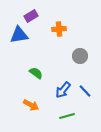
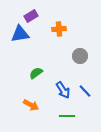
blue triangle: moved 1 px right, 1 px up
green semicircle: rotated 72 degrees counterclockwise
blue arrow: rotated 72 degrees counterclockwise
green line: rotated 14 degrees clockwise
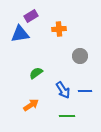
blue line: rotated 48 degrees counterclockwise
orange arrow: rotated 63 degrees counterclockwise
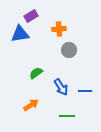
gray circle: moved 11 px left, 6 px up
blue arrow: moved 2 px left, 3 px up
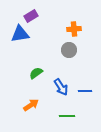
orange cross: moved 15 px right
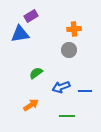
blue arrow: rotated 102 degrees clockwise
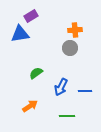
orange cross: moved 1 px right, 1 px down
gray circle: moved 1 px right, 2 px up
blue arrow: rotated 42 degrees counterclockwise
orange arrow: moved 1 px left, 1 px down
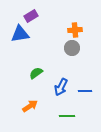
gray circle: moved 2 px right
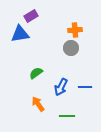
gray circle: moved 1 px left
blue line: moved 4 px up
orange arrow: moved 8 px right, 2 px up; rotated 91 degrees counterclockwise
